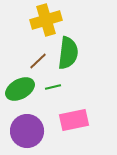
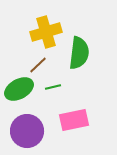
yellow cross: moved 12 px down
green semicircle: moved 11 px right
brown line: moved 4 px down
green ellipse: moved 1 px left
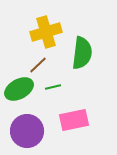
green semicircle: moved 3 px right
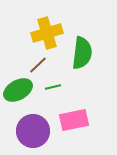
yellow cross: moved 1 px right, 1 px down
green ellipse: moved 1 px left, 1 px down
purple circle: moved 6 px right
